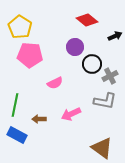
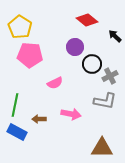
black arrow: rotated 112 degrees counterclockwise
pink arrow: rotated 144 degrees counterclockwise
blue rectangle: moved 3 px up
brown triangle: rotated 35 degrees counterclockwise
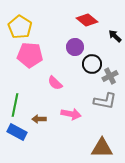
pink semicircle: rotated 70 degrees clockwise
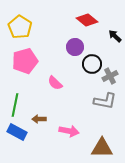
pink pentagon: moved 5 px left, 6 px down; rotated 20 degrees counterclockwise
pink arrow: moved 2 px left, 17 px down
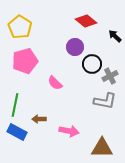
red diamond: moved 1 px left, 1 px down
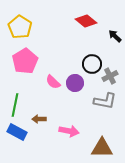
purple circle: moved 36 px down
pink pentagon: rotated 15 degrees counterclockwise
pink semicircle: moved 2 px left, 1 px up
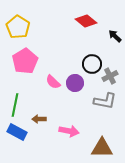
yellow pentagon: moved 2 px left
